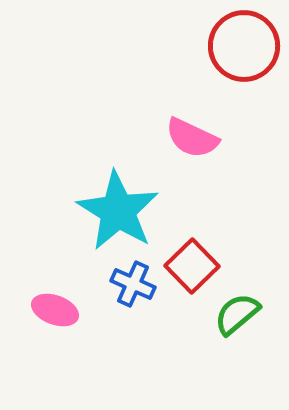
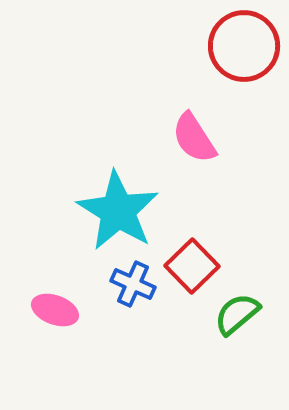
pink semicircle: moved 2 px right; rotated 32 degrees clockwise
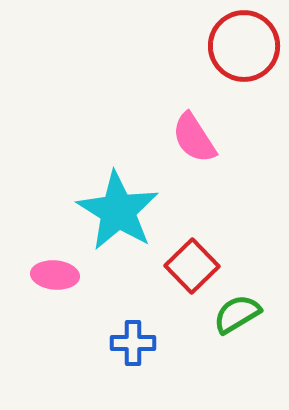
blue cross: moved 59 px down; rotated 24 degrees counterclockwise
pink ellipse: moved 35 px up; rotated 15 degrees counterclockwise
green semicircle: rotated 9 degrees clockwise
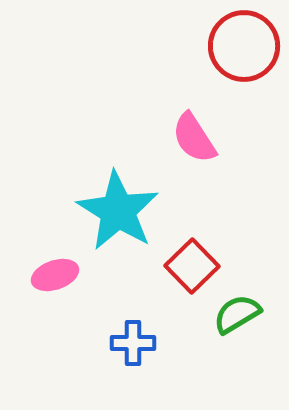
pink ellipse: rotated 24 degrees counterclockwise
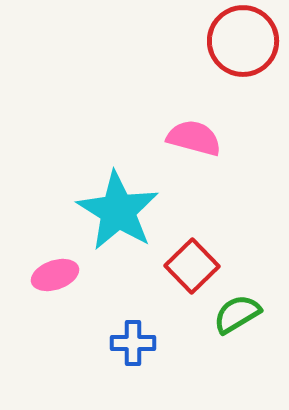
red circle: moved 1 px left, 5 px up
pink semicircle: rotated 138 degrees clockwise
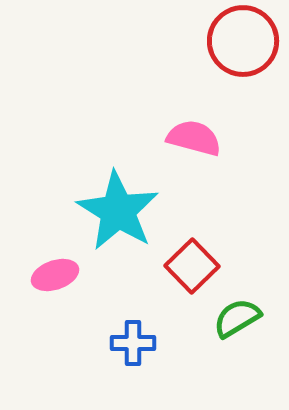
green semicircle: moved 4 px down
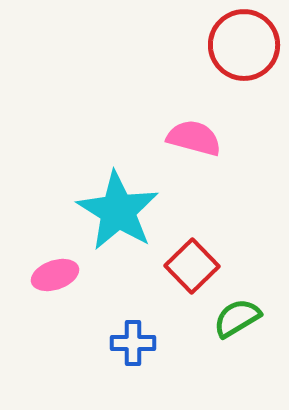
red circle: moved 1 px right, 4 px down
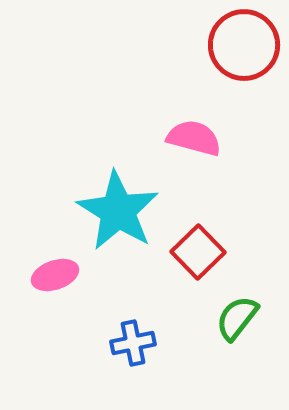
red square: moved 6 px right, 14 px up
green semicircle: rotated 21 degrees counterclockwise
blue cross: rotated 12 degrees counterclockwise
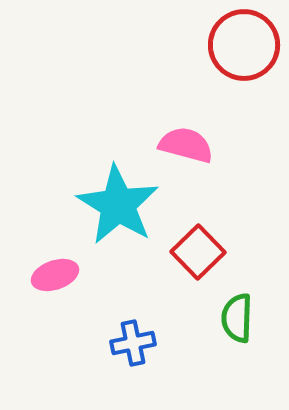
pink semicircle: moved 8 px left, 7 px down
cyan star: moved 6 px up
green semicircle: rotated 36 degrees counterclockwise
